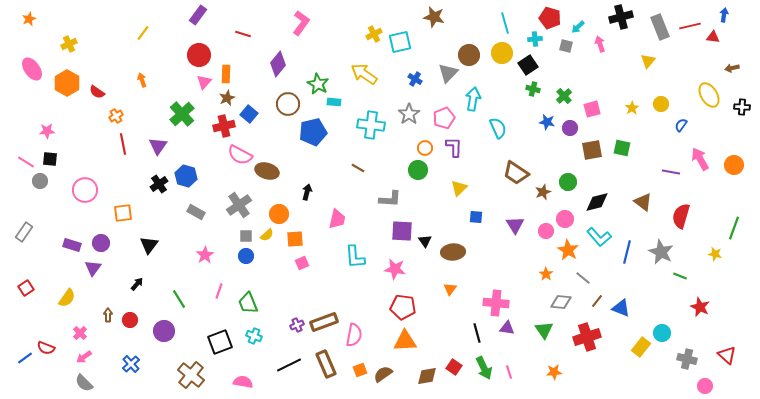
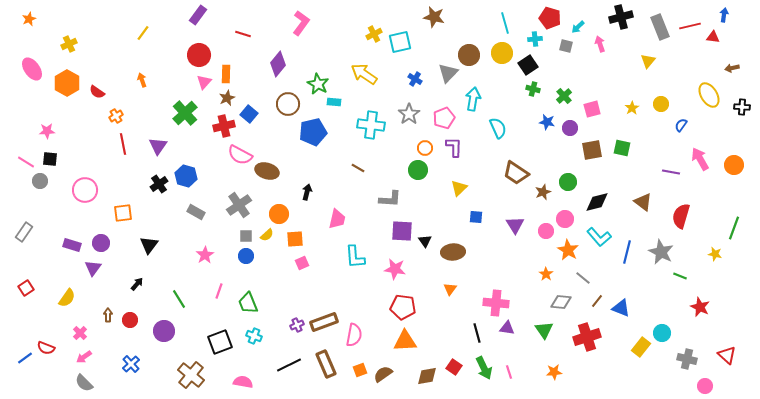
green cross at (182, 114): moved 3 px right, 1 px up
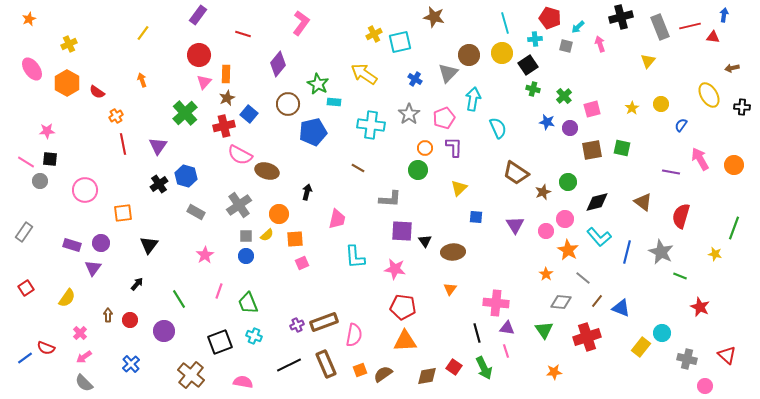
pink line at (509, 372): moved 3 px left, 21 px up
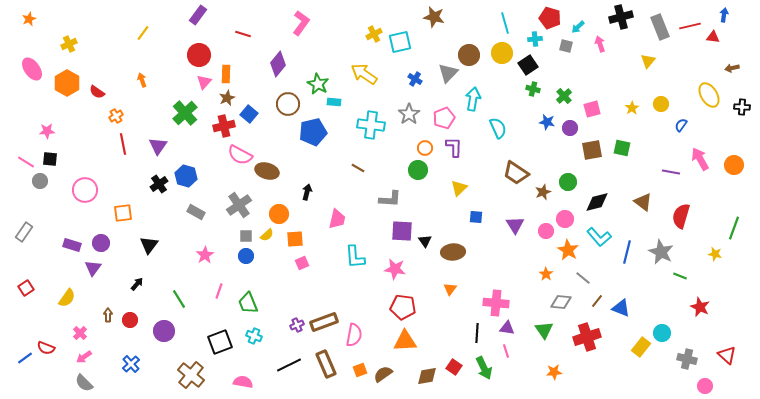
black line at (477, 333): rotated 18 degrees clockwise
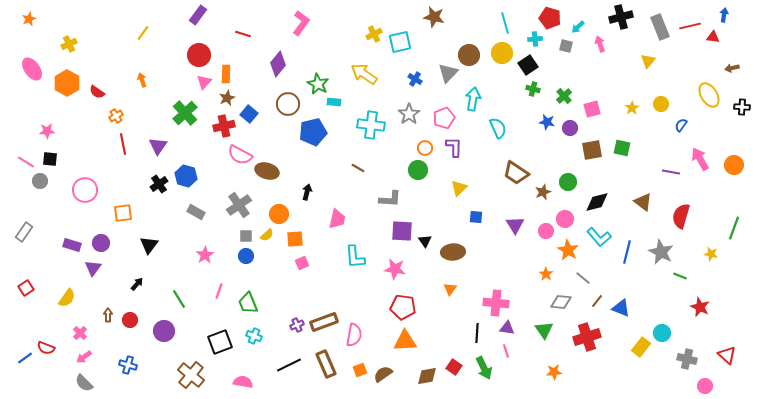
yellow star at (715, 254): moved 4 px left
blue cross at (131, 364): moved 3 px left, 1 px down; rotated 30 degrees counterclockwise
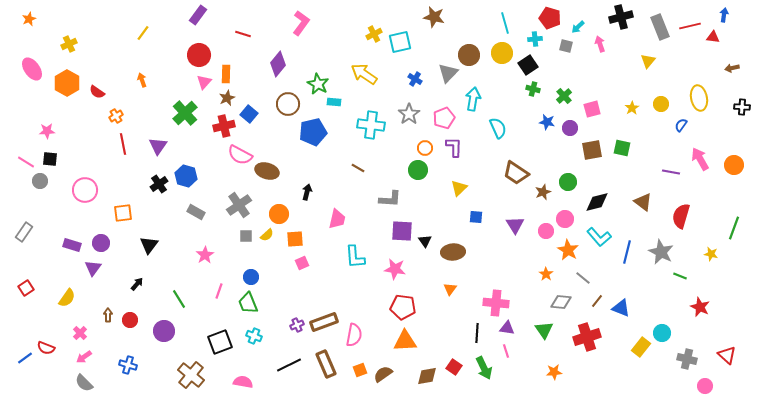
yellow ellipse at (709, 95): moved 10 px left, 3 px down; rotated 20 degrees clockwise
blue circle at (246, 256): moved 5 px right, 21 px down
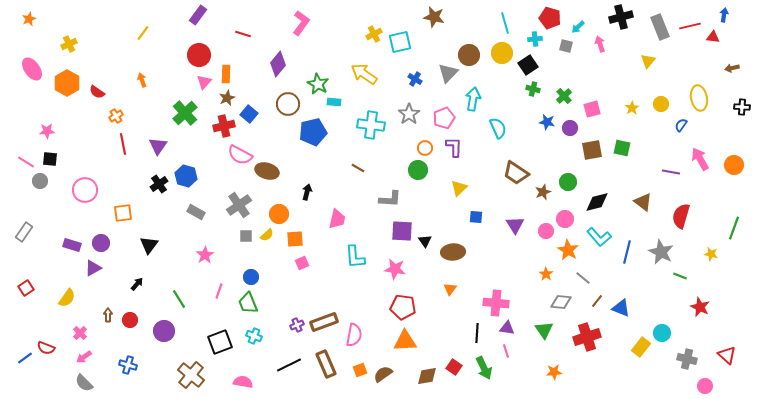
purple triangle at (93, 268): rotated 24 degrees clockwise
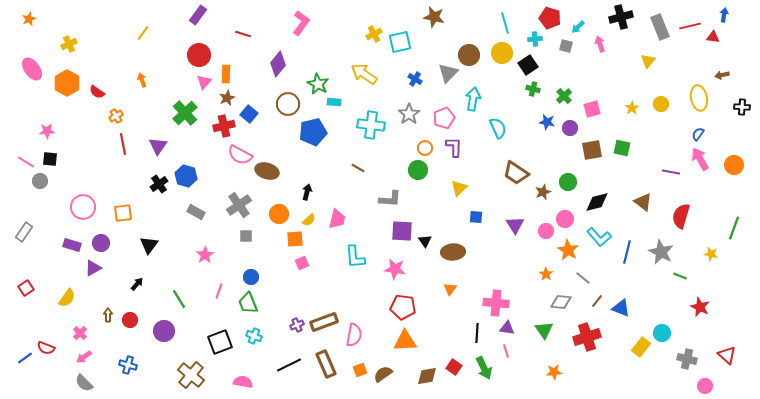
brown arrow at (732, 68): moved 10 px left, 7 px down
blue semicircle at (681, 125): moved 17 px right, 9 px down
pink circle at (85, 190): moved 2 px left, 17 px down
yellow semicircle at (267, 235): moved 42 px right, 15 px up
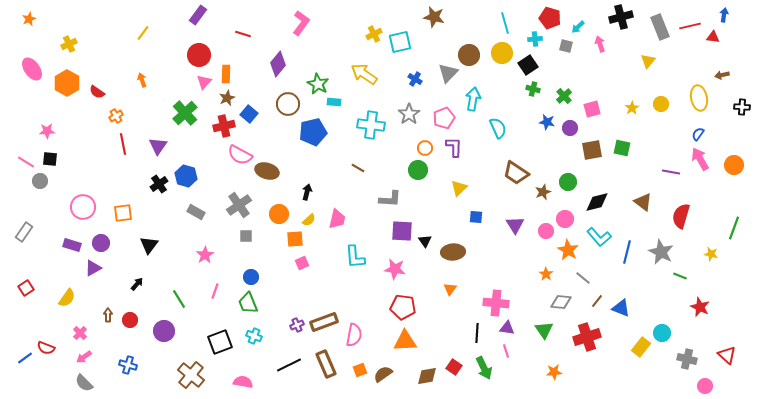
pink line at (219, 291): moved 4 px left
